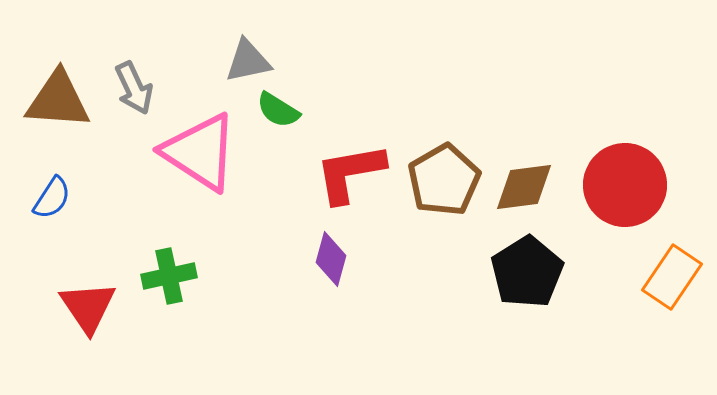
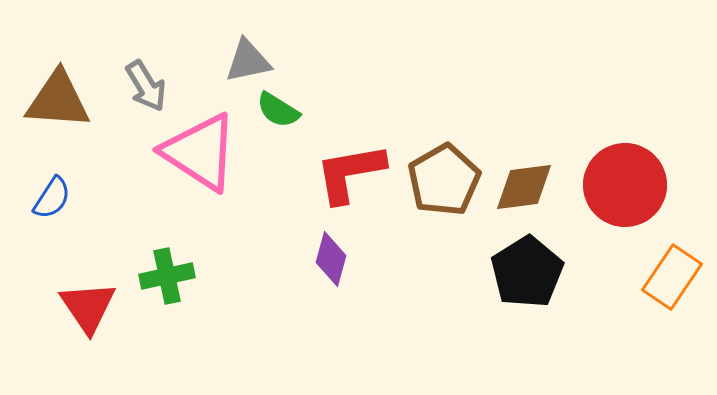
gray arrow: moved 12 px right, 2 px up; rotated 6 degrees counterclockwise
green cross: moved 2 px left
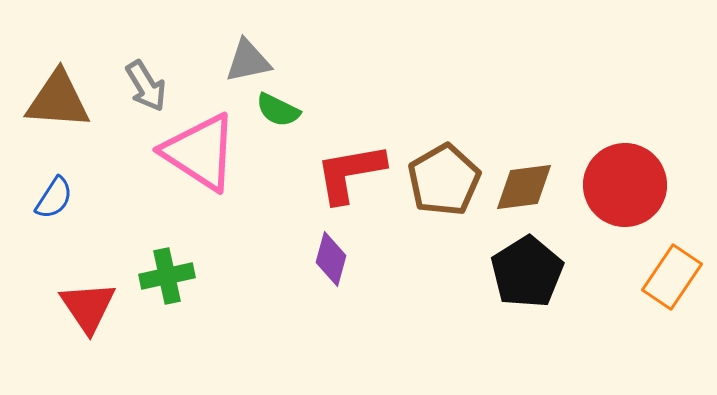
green semicircle: rotated 6 degrees counterclockwise
blue semicircle: moved 2 px right
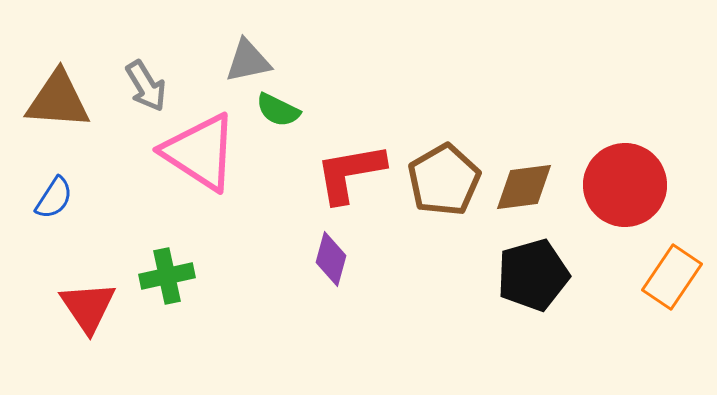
black pentagon: moved 6 px right, 3 px down; rotated 16 degrees clockwise
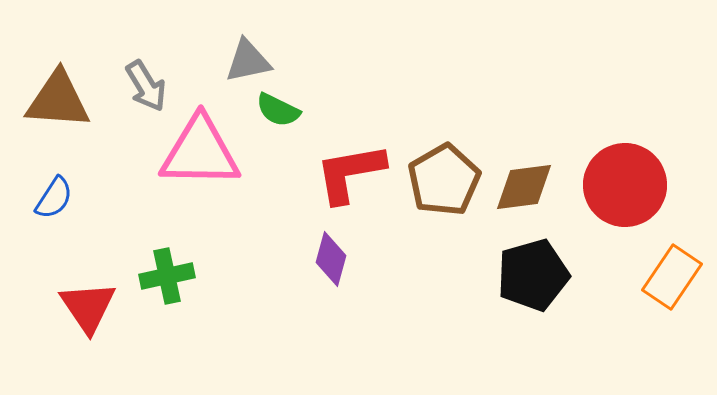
pink triangle: rotated 32 degrees counterclockwise
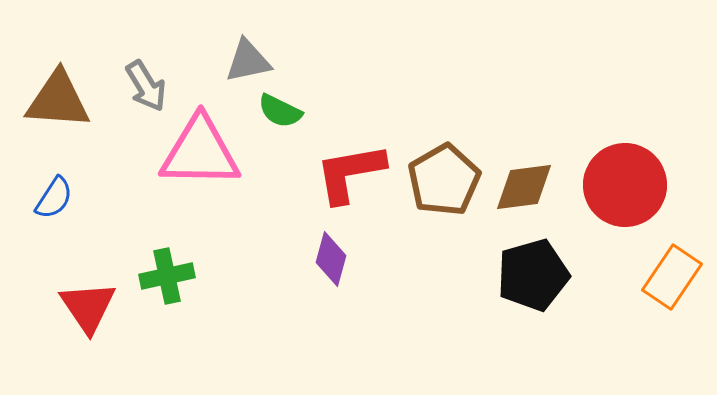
green semicircle: moved 2 px right, 1 px down
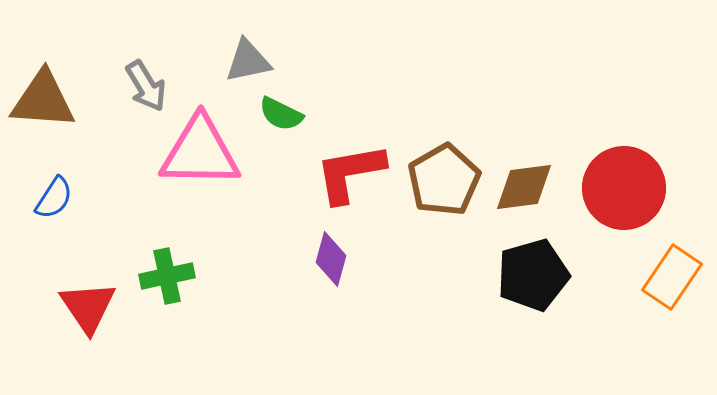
brown triangle: moved 15 px left
green semicircle: moved 1 px right, 3 px down
red circle: moved 1 px left, 3 px down
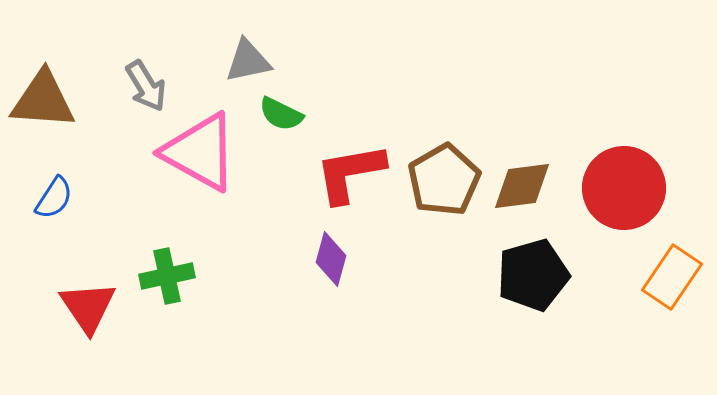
pink triangle: rotated 28 degrees clockwise
brown diamond: moved 2 px left, 1 px up
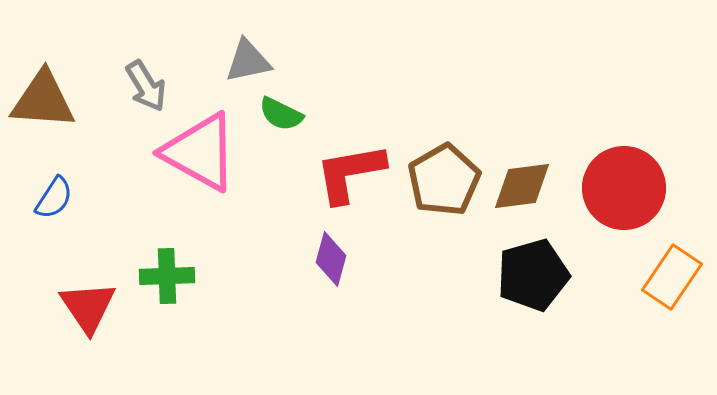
green cross: rotated 10 degrees clockwise
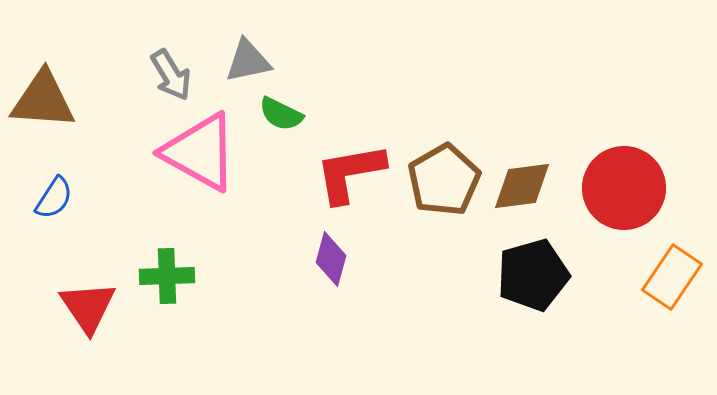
gray arrow: moved 25 px right, 11 px up
